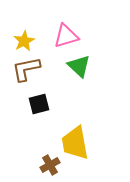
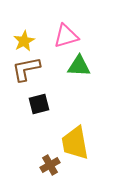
green triangle: rotated 40 degrees counterclockwise
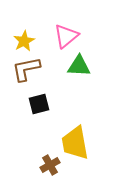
pink triangle: rotated 24 degrees counterclockwise
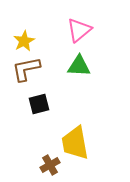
pink triangle: moved 13 px right, 6 px up
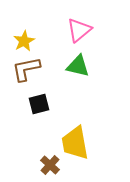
green triangle: moved 1 px left; rotated 10 degrees clockwise
brown cross: rotated 18 degrees counterclockwise
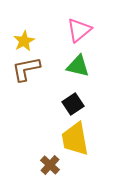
black square: moved 34 px right; rotated 20 degrees counterclockwise
yellow trapezoid: moved 4 px up
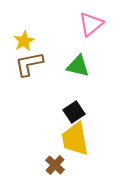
pink triangle: moved 12 px right, 6 px up
brown L-shape: moved 3 px right, 5 px up
black square: moved 1 px right, 8 px down
brown cross: moved 5 px right
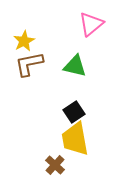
green triangle: moved 3 px left
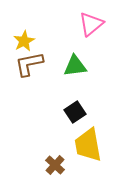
green triangle: rotated 20 degrees counterclockwise
black square: moved 1 px right
yellow trapezoid: moved 13 px right, 6 px down
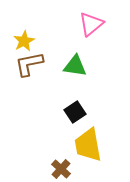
green triangle: rotated 15 degrees clockwise
brown cross: moved 6 px right, 4 px down
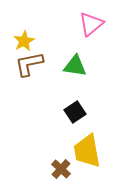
yellow trapezoid: moved 1 px left, 6 px down
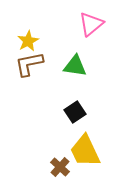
yellow star: moved 4 px right
yellow trapezoid: moved 2 px left; rotated 15 degrees counterclockwise
brown cross: moved 1 px left, 2 px up
